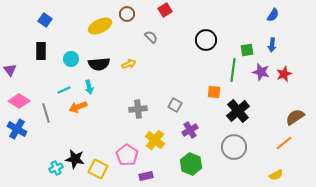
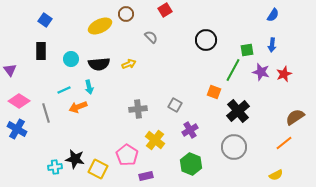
brown circle: moved 1 px left
green line: rotated 20 degrees clockwise
orange square: rotated 16 degrees clockwise
cyan cross: moved 1 px left, 1 px up; rotated 16 degrees clockwise
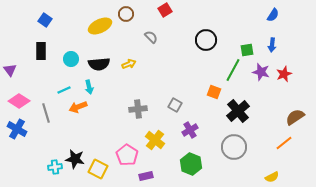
yellow semicircle: moved 4 px left, 2 px down
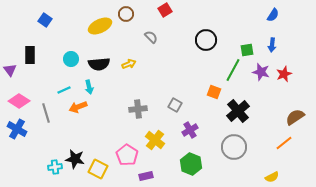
black rectangle: moved 11 px left, 4 px down
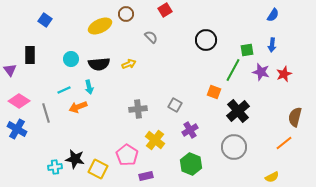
brown semicircle: rotated 42 degrees counterclockwise
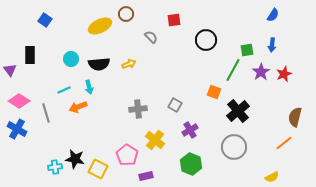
red square: moved 9 px right, 10 px down; rotated 24 degrees clockwise
purple star: rotated 24 degrees clockwise
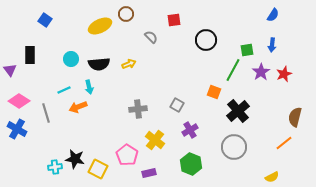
gray square: moved 2 px right
purple rectangle: moved 3 px right, 3 px up
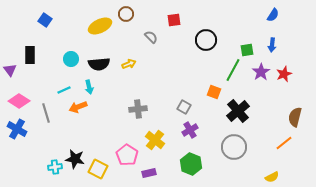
gray square: moved 7 px right, 2 px down
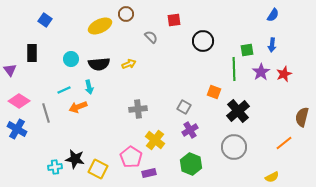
black circle: moved 3 px left, 1 px down
black rectangle: moved 2 px right, 2 px up
green line: moved 1 px right, 1 px up; rotated 30 degrees counterclockwise
brown semicircle: moved 7 px right
pink pentagon: moved 4 px right, 2 px down
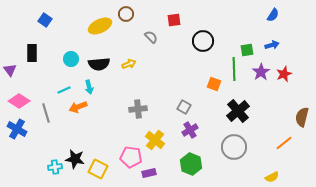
blue arrow: rotated 112 degrees counterclockwise
orange square: moved 8 px up
pink pentagon: rotated 25 degrees counterclockwise
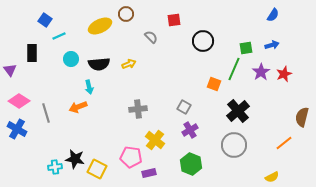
green square: moved 1 px left, 2 px up
green line: rotated 25 degrees clockwise
cyan line: moved 5 px left, 54 px up
gray circle: moved 2 px up
yellow square: moved 1 px left
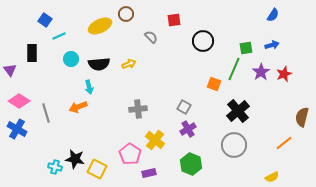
purple cross: moved 2 px left, 1 px up
pink pentagon: moved 1 px left, 3 px up; rotated 25 degrees clockwise
cyan cross: rotated 24 degrees clockwise
